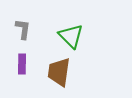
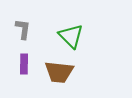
purple rectangle: moved 2 px right
brown trapezoid: rotated 92 degrees counterclockwise
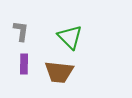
gray L-shape: moved 2 px left, 2 px down
green triangle: moved 1 px left, 1 px down
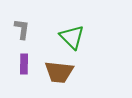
gray L-shape: moved 1 px right, 2 px up
green triangle: moved 2 px right
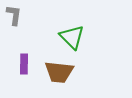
gray L-shape: moved 8 px left, 14 px up
